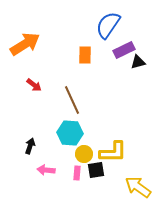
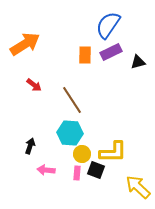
purple rectangle: moved 13 px left, 2 px down
brown line: rotated 8 degrees counterclockwise
yellow circle: moved 2 px left
black square: rotated 30 degrees clockwise
yellow arrow: rotated 8 degrees clockwise
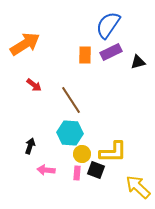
brown line: moved 1 px left
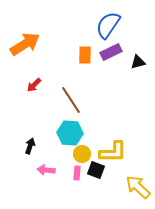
red arrow: rotated 98 degrees clockwise
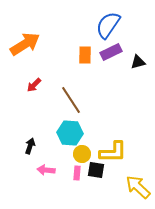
black square: rotated 12 degrees counterclockwise
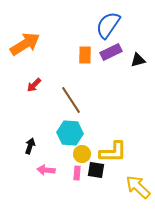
black triangle: moved 2 px up
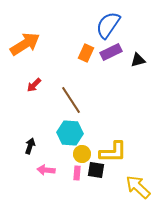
orange rectangle: moved 1 px right, 2 px up; rotated 24 degrees clockwise
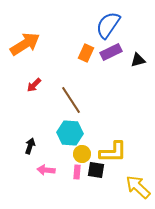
pink rectangle: moved 1 px up
